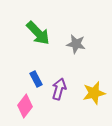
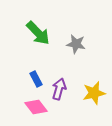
pink diamond: moved 11 px right, 1 px down; rotated 75 degrees counterclockwise
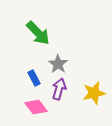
gray star: moved 18 px left, 20 px down; rotated 24 degrees clockwise
blue rectangle: moved 2 px left, 1 px up
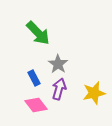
pink diamond: moved 2 px up
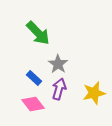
blue rectangle: rotated 21 degrees counterclockwise
pink diamond: moved 3 px left, 1 px up
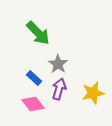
yellow star: moved 1 px left
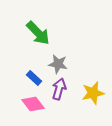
gray star: rotated 24 degrees counterclockwise
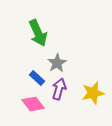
green arrow: rotated 20 degrees clockwise
gray star: moved 1 px left, 1 px up; rotated 30 degrees clockwise
blue rectangle: moved 3 px right
